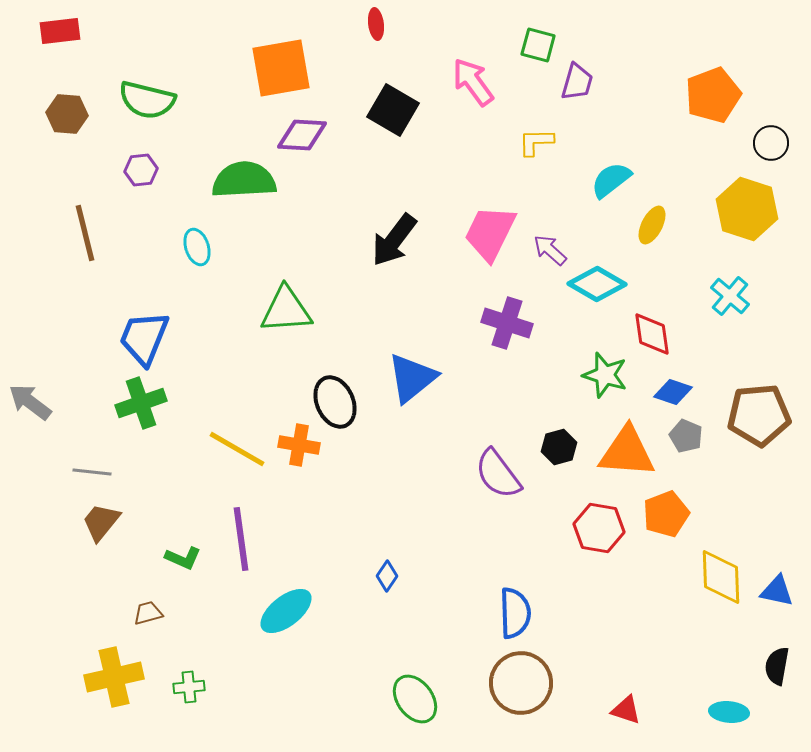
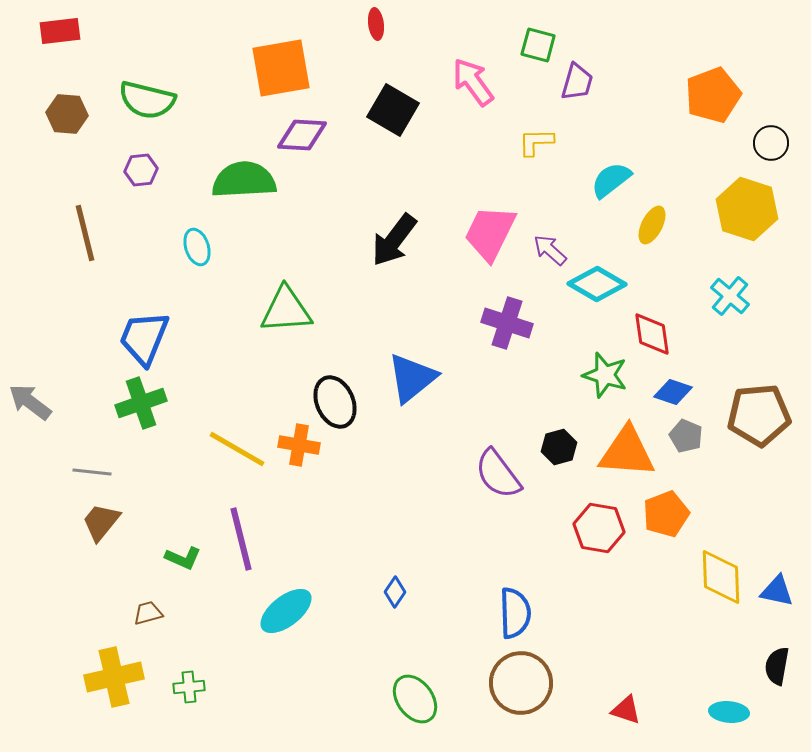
purple line at (241, 539): rotated 6 degrees counterclockwise
blue diamond at (387, 576): moved 8 px right, 16 px down
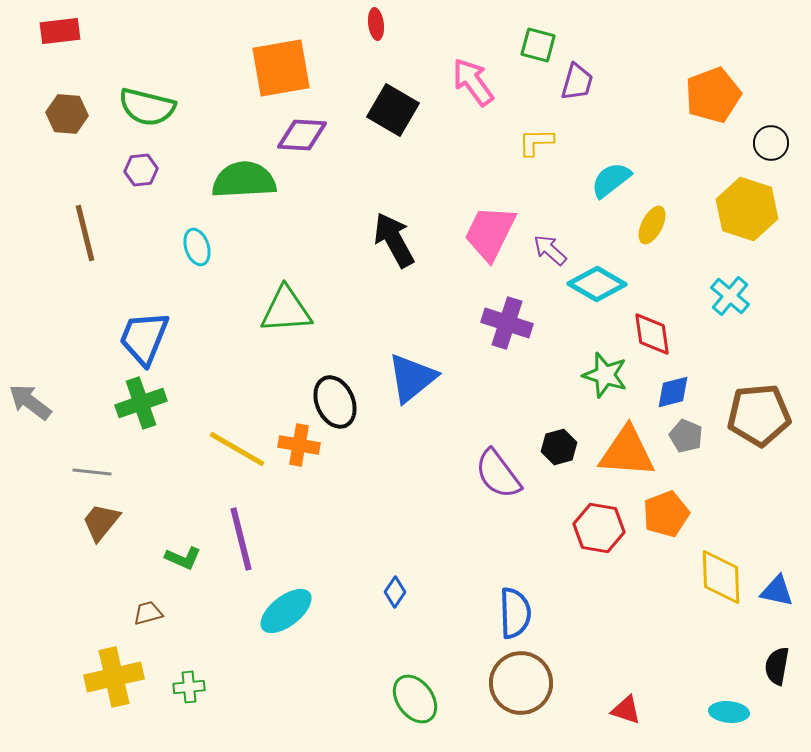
green semicircle at (147, 100): moved 7 px down
black arrow at (394, 240): rotated 114 degrees clockwise
blue diamond at (673, 392): rotated 33 degrees counterclockwise
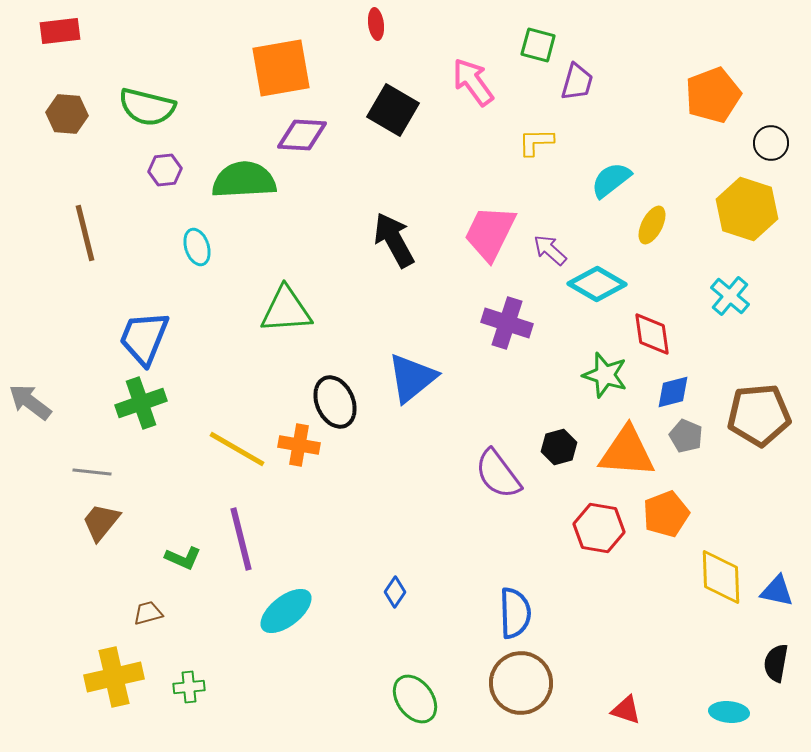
purple hexagon at (141, 170): moved 24 px right
black semicircle at (777, 666): moved 1 px left, 3 px up
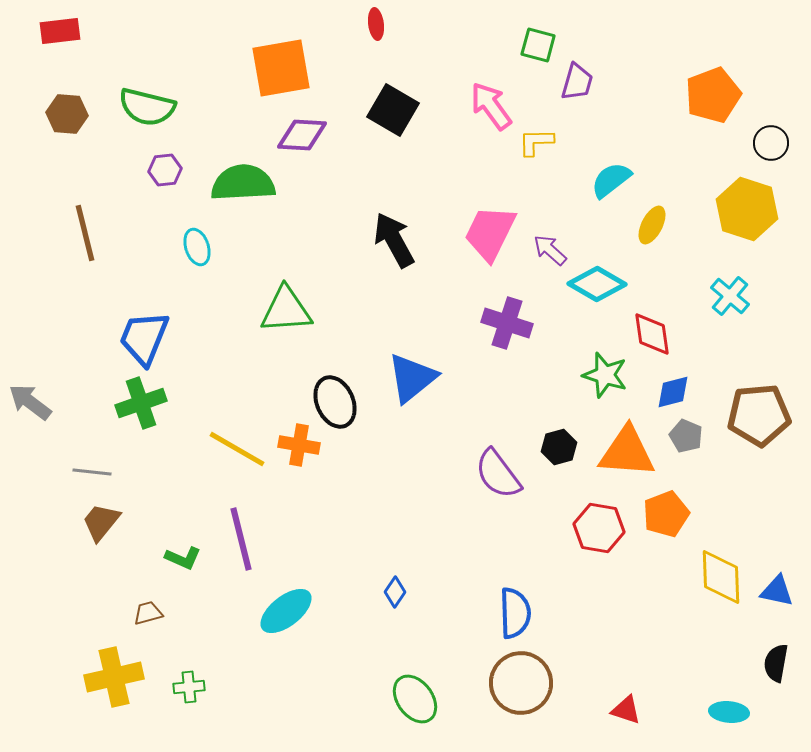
pink arrow at (473, 82): moved 18 px right, 24 px down
green semicircle at (244, 180): moved 1 px left, 3 px down
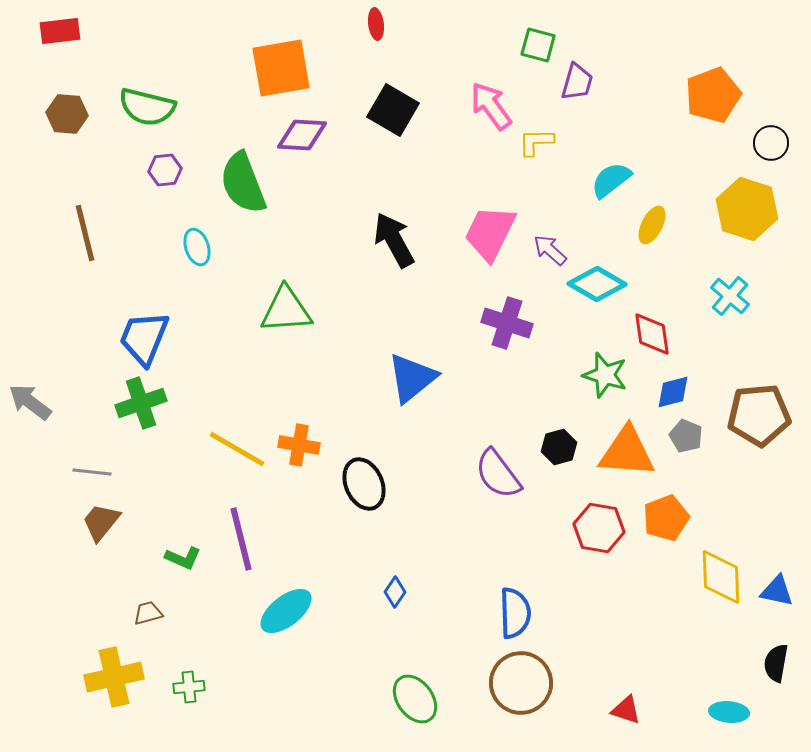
green semicircle at (243, 183): rotated 108 degrees counterclockwise
black ellipse at (335, 402): moved 29 px right, 82 px down
orange pentagon at (666, 514): moved 4 px down
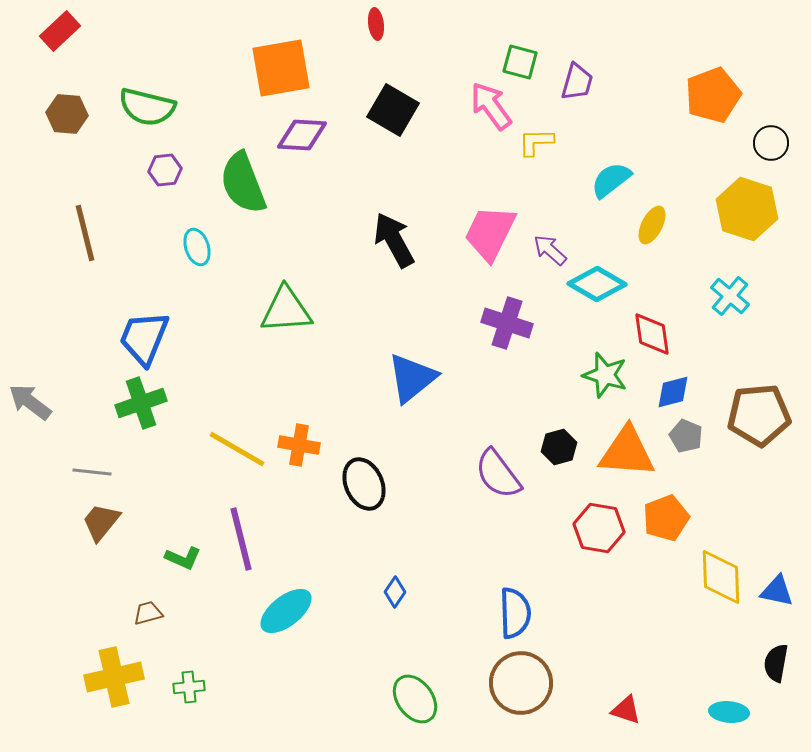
red rectangle at (60, 31): rotated 36 degrees counterclockwise
green square at (538, 45): moved 18 px left, 17 px down
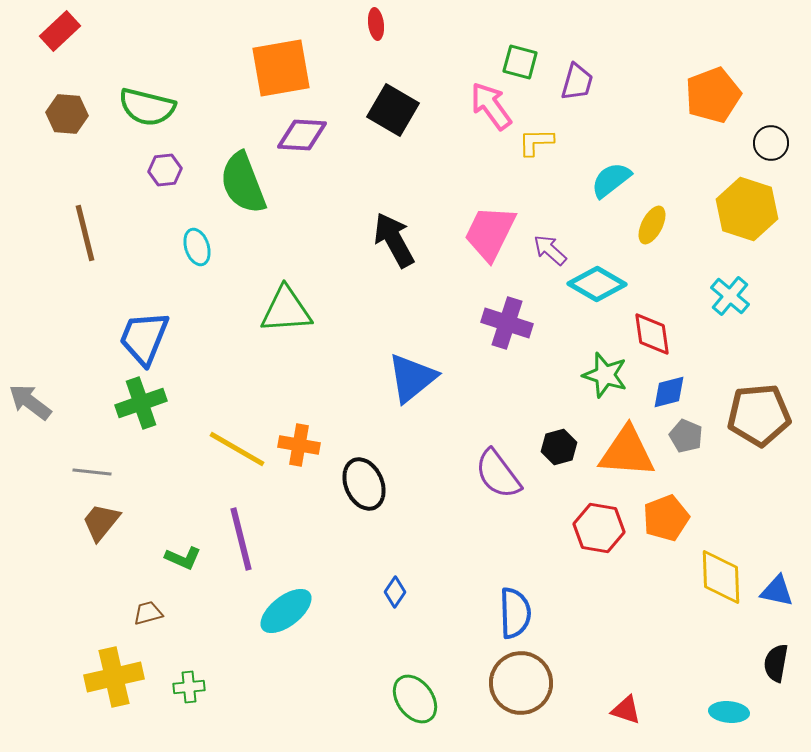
blue diamond at (673, 392): moved 4 px left
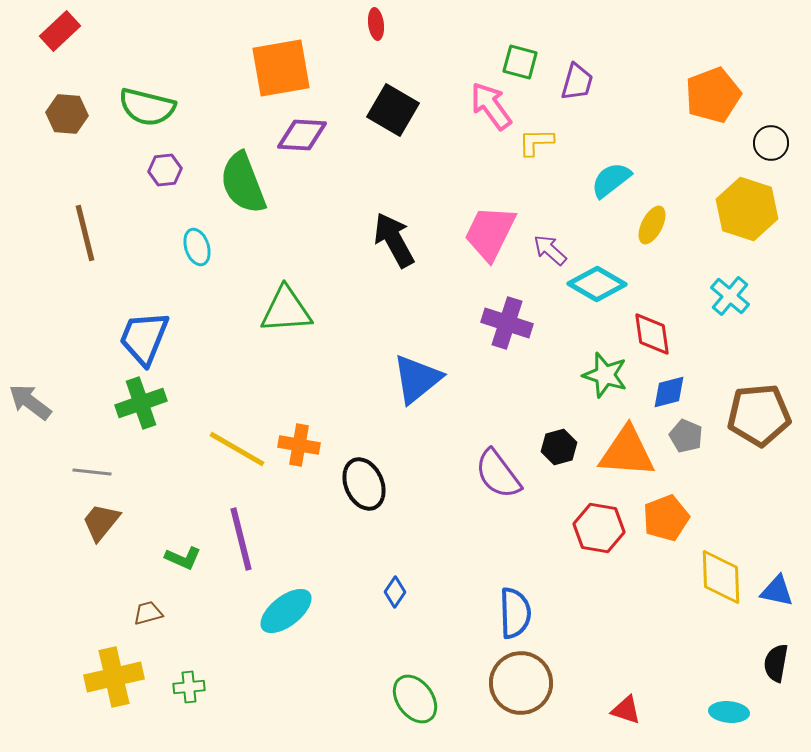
blue triangle at (412, 378): moved 5 px right, 1 px down
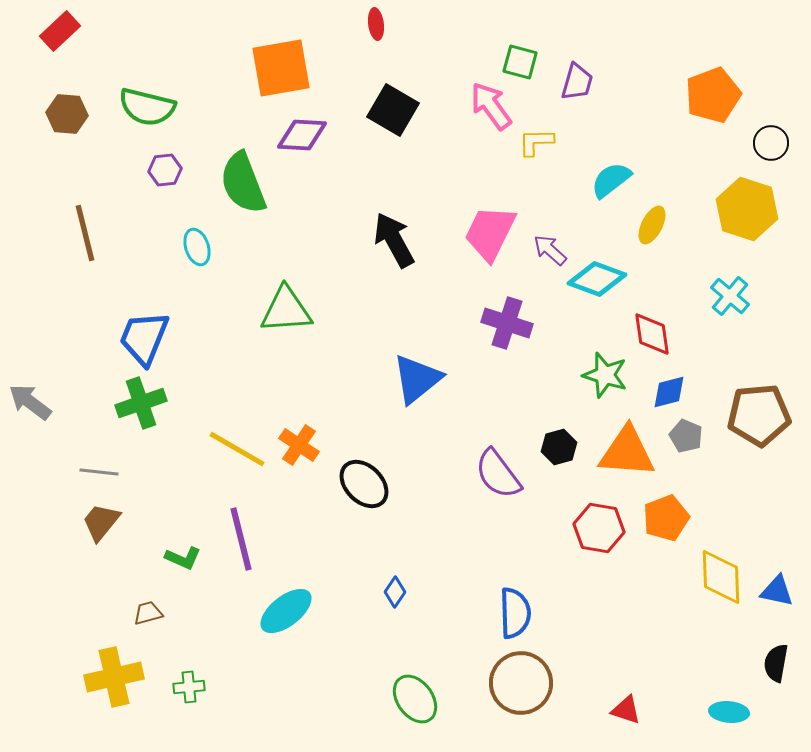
cyan diamond at (597, 284): moved 5 px up; rotated 10 degrees counterclockwise
orange cross at (299, 445): rotated 24 degrees clockwise
gray line at (92, 472): moved 7 px right
black ellipse at (364, 484): rotated 21 degrees counterclockwise
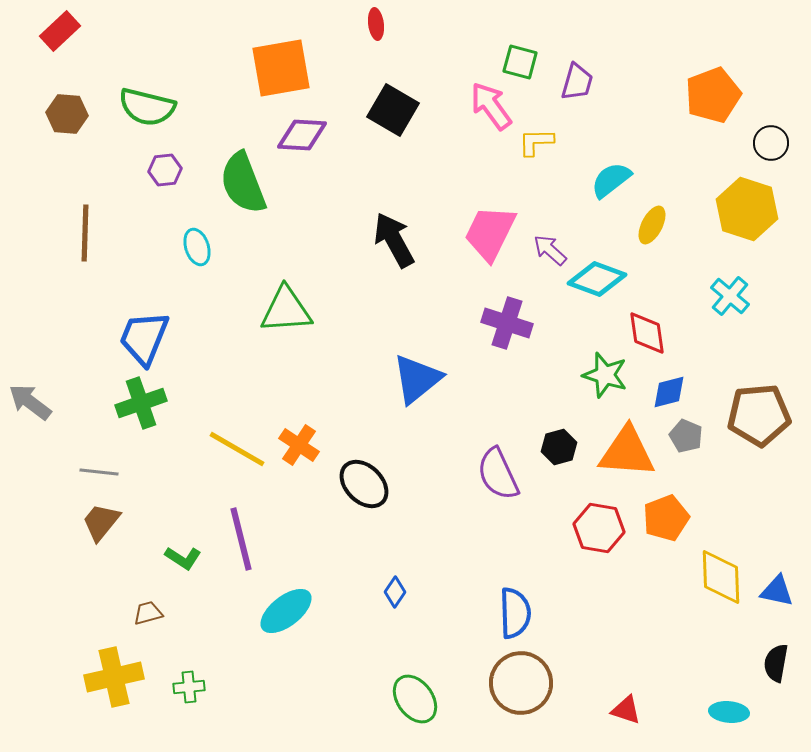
brown line at (85, 233): rotated 16 degrees clockwise
red diamond at (652, 334): moved 5 px left, 1 px up
purple semicircle at (498, 474): rotated 12 degrees clockwise
green L-shape at (183, 558): rotated 9 degrees clockwise
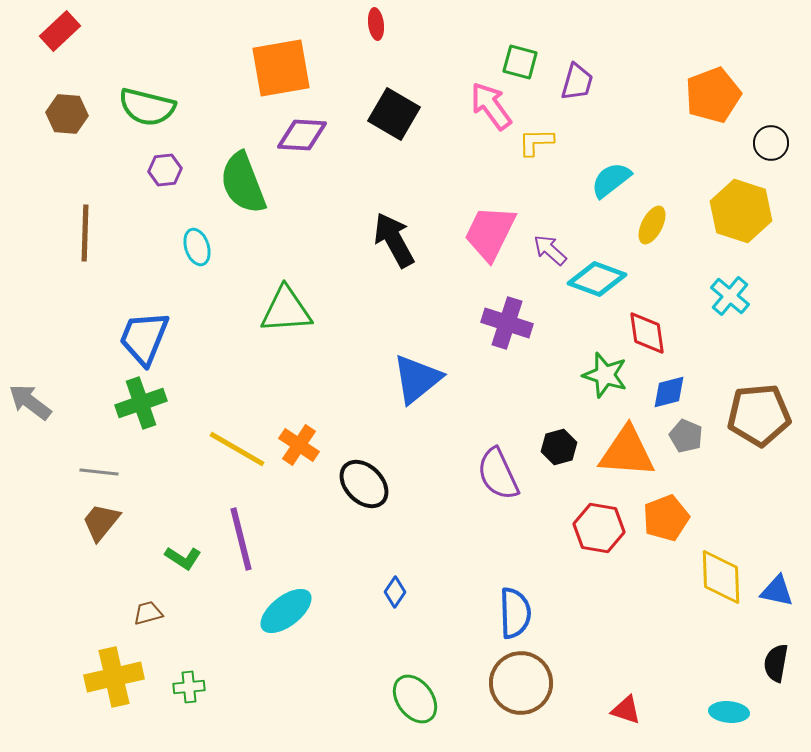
black square at (393, 110): moved 1 px right, 4 px down
yellow hexagon at (747, 209): moved 6 px left, 2 px down
